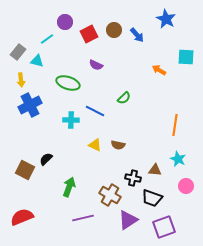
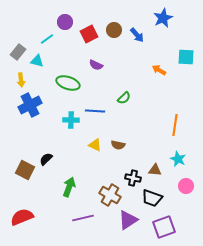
blue star: moved 3 px left, 1 px up; rotated 18 degrees clockwise
blue line: rotated 24 degrees counterclockwise
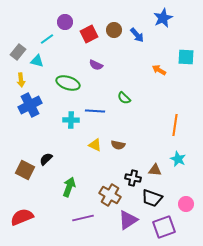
green semicircle: rotated 88 degrees clockwise
pink circle: moved 18 px down
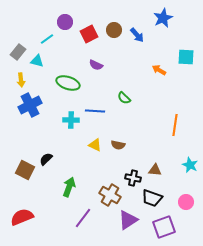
cyan star: moved 12 px right, 6 px down
pink circle: moved 2 px up
purple line: rotated 40 degrees counterclockwise
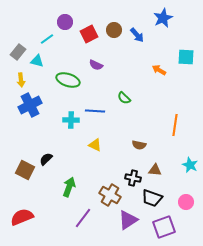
green ellipse: moved 3 px up
brown semicircle: moved 21 px right
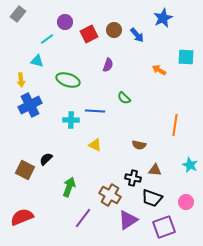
gray rectangle: moved 38 px up
purple semicircle: moved 12 px right; rotated 96 degrees counterclockwise
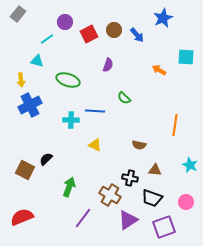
black cross: moved 3 px left
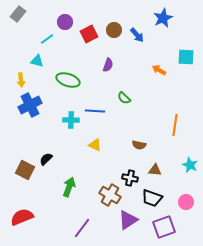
purple line: moved 1 px left, 10 px down
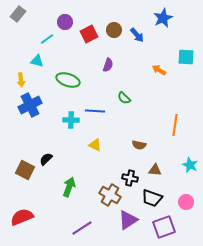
purple line: rotated 20 degrees clockwise
